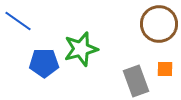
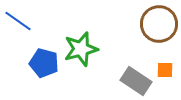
blue pentagon: rotated 16 degrees clockwise
orange square: moved 1 px down
gray rectangle: rotated 36 degrees counterclockwise
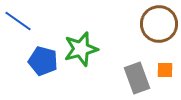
blue pentagon: moved 1 px left, 2 px up
gray rectangle: moved 1 px right, 3 px up; rotated 36 degrees clockwise
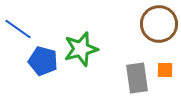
blue line: moved 8 px down
gray rectangle: rotated 12 degrees clockwise
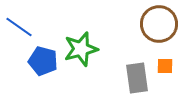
blue line: moved 1 px right, 2 px up
orange square: moved 4 px up
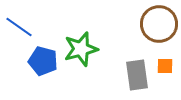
gray rectangle: moved 3 px up
